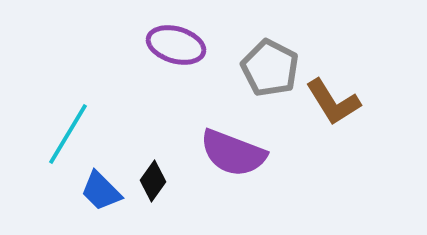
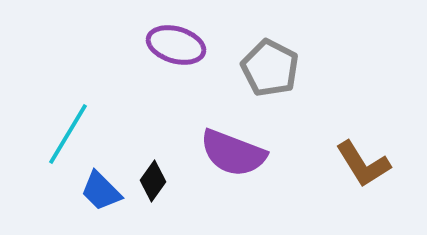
brown L-shape: moved 30 px right, 62 px down
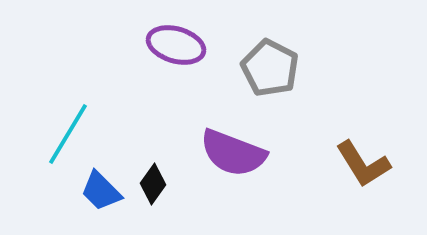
black diamond: moved 3 px down
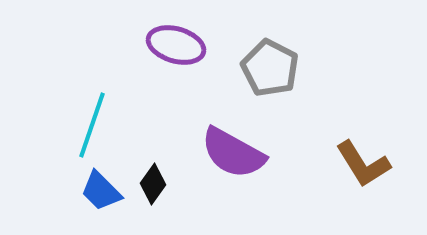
cyan line: moved 24 px right, 9 px up; rotated 12 degrees counterclockwise
purple semicircle: rotated 8 degrees clockwise
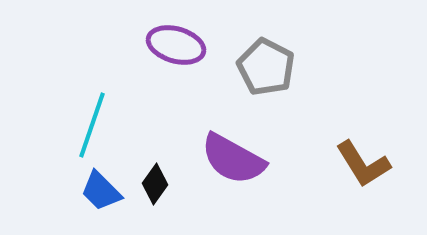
gray pentagon: moved 4 px left, 1 px up
purple semicircle: moved 6 px down
black diamond: moved 2 px right
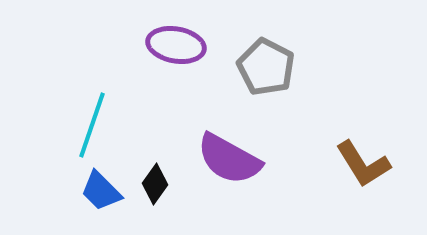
purple ellipse: rotated 6 degrees counterclockwise
purple semicircle: moved 4 px left
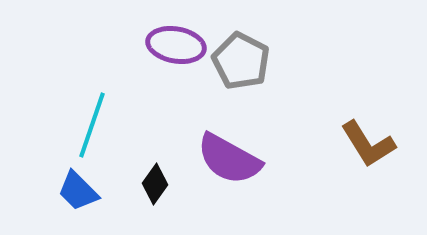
gray pentagon: moved 25 px left, 6 px up
brown L-shape: moved 5 px right, 20 px up
blue trapezoid: moved 23 px left
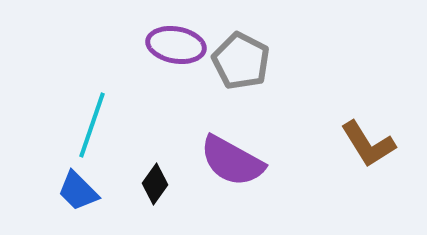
purple semicircle: moved 3 px right, 2 px down
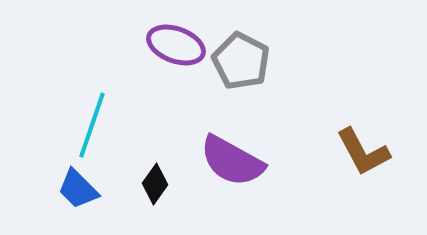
purple ellipse: rotated 10 degrees clockwise
brown L-shape: moved 5 px left, 8 px down; rotated 4 degrees clockwise
blue trapezoid: moved 2 px up
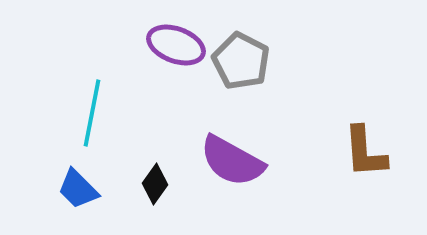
cyan line: moved 12 px up; rotated 8 degrees counterclockwise
brown L-shape: moved 2 px right; rotated 24 degrees clockwise
